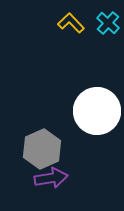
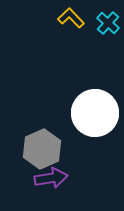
yellow L-shape: moved 5 px up
white circle: moved 2 px left, 2 px down
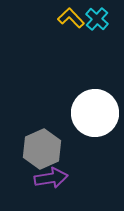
cyan cross: moved 11 px left, 4 px up
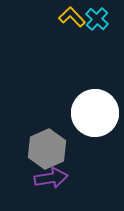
yellow L-shape: moved 1 px right, 1 px up
gray hexagon: moved 5 px right
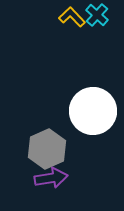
cyan cross: moved 4 px up
white circle: moved 2 px left, 2 px up
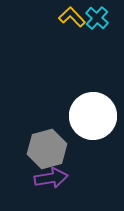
cyan cross: moved 3 px down
white circle: moved 5 px down
gray hexagon: rotated 9 degrees clockwise
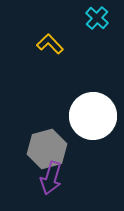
yellow L-shape: moved 22 px left, 27 px down
purple arrow: rotated 116 degrees clockwise
